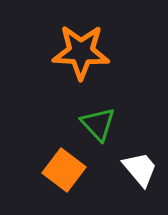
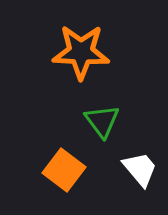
green triangle: moved 4 px right, 3 px up; rotated 6 degrees clockwise
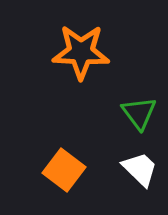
green triangle: moved 37 px right, 8 px up
white trapezoid: rotated 6 degrees counterclockwise
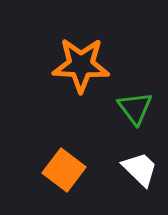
orange star: moved 13 px down
green triangle: moved 4 px left, 5 px up
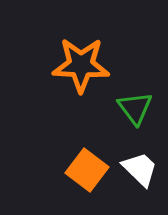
orange square: moved 23 px right
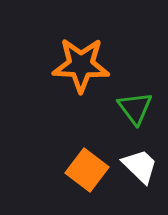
white trapezoid: moved 3 px up
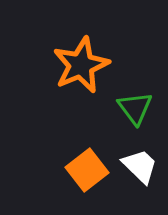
orange star: rotated 26 degrees counterclockwise
orange square: rotated 15 degrees clockwise
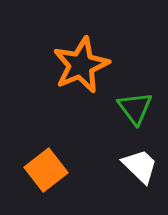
orange square: moved 41 px left
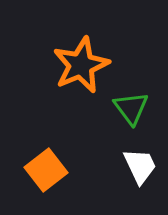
green triangle: moved 4 px left
white trapezoid: rotated 21 degrees clockwise
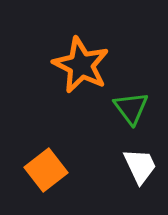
orange star: rotated 22 degrees counterclockwise
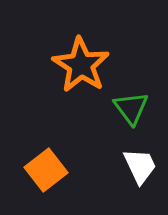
orange star: rotated 6 degrees clockwise
